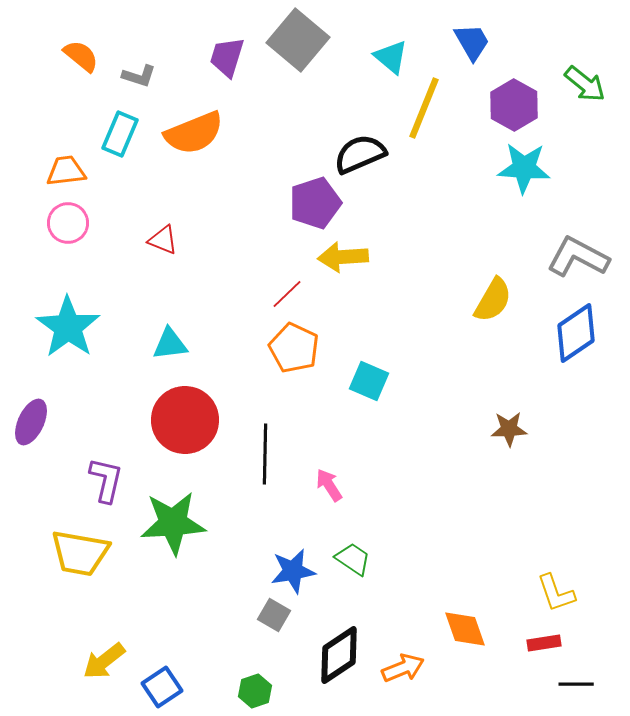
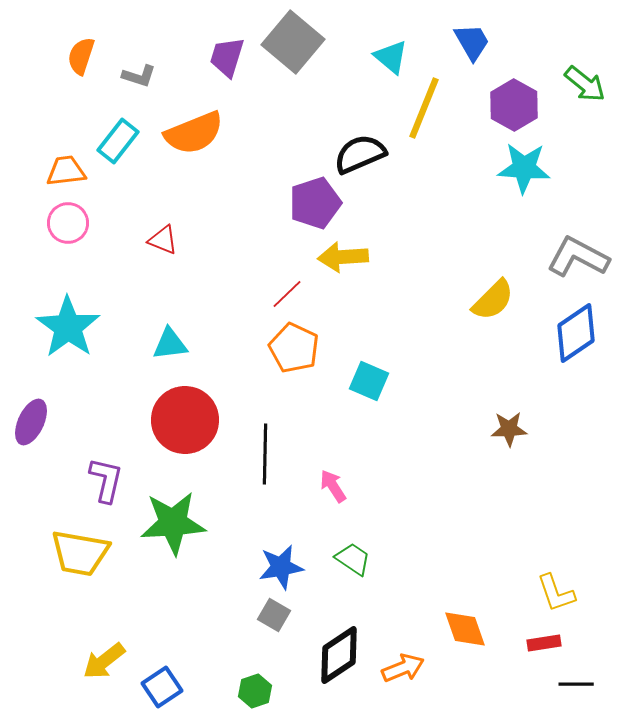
gray square at (298, 40): moved 5 px left, 2 px down
orange semicircle at (81, 56): rotated 111 degrees counterclockwise
cyan rectangle at (120, 134): moved 2 px left, 7 px down; rotated 15 degrees clockwise
yellow semicircle at (493, 300): rotated 15 degrees clockwise
pink arrow at (329, 485): moved 4 px right, 1 px down
blue star at (293, 571): moved 12 px left, 4 px up
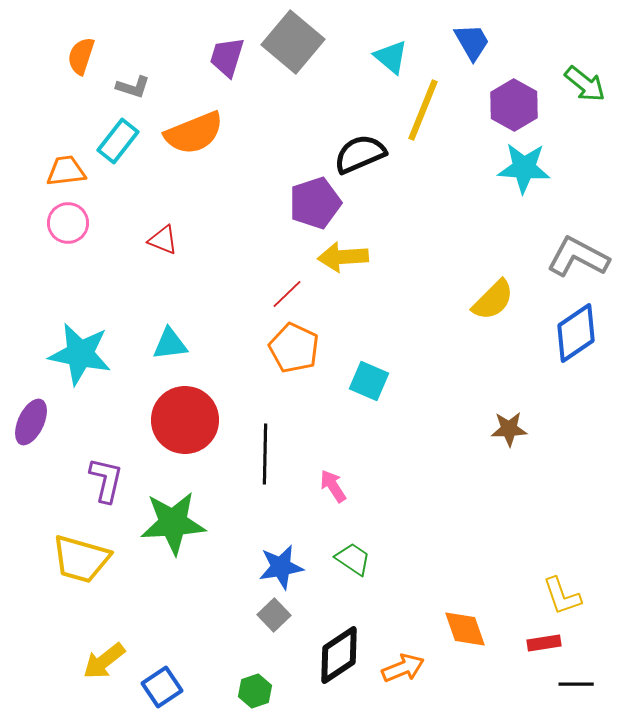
gray L-shape at (139, 76): moved 6 px left, 11 px down
yellow line at (424, 108): moved 1 px left, 2 px down
cyan star at (68, 327): moved 12 px right, 27 px down; rotated 24 degrees counterclockwise
yellow trapezoid at (80, 553): moved 1 px right, 6 px down; rotated 6 degrees clockwise
yellow L-shape at (556, 593): moved 6 px right, 3 px down
gray square at (274, 615): rotated 16 degrees clockwise
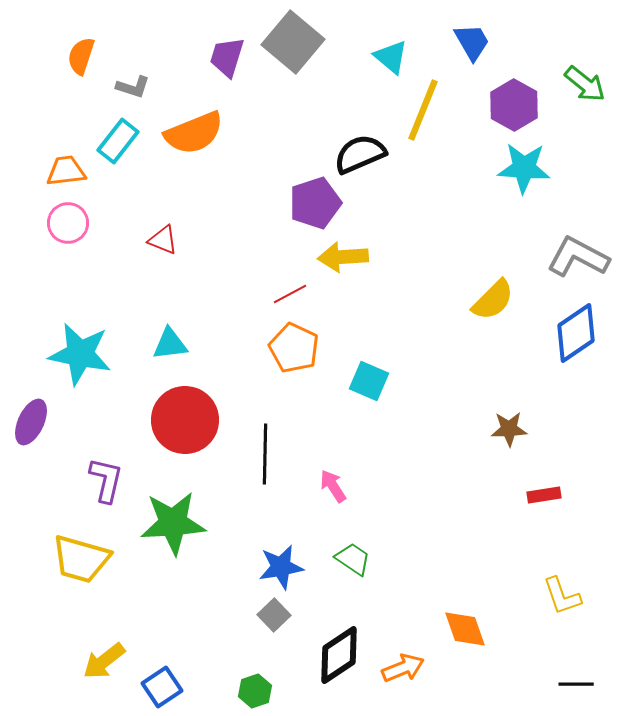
red line at (287, 294): moved 3 px right; rotated 16 degrees clockwise
red rectangle at (544, 643): moved 148 px up
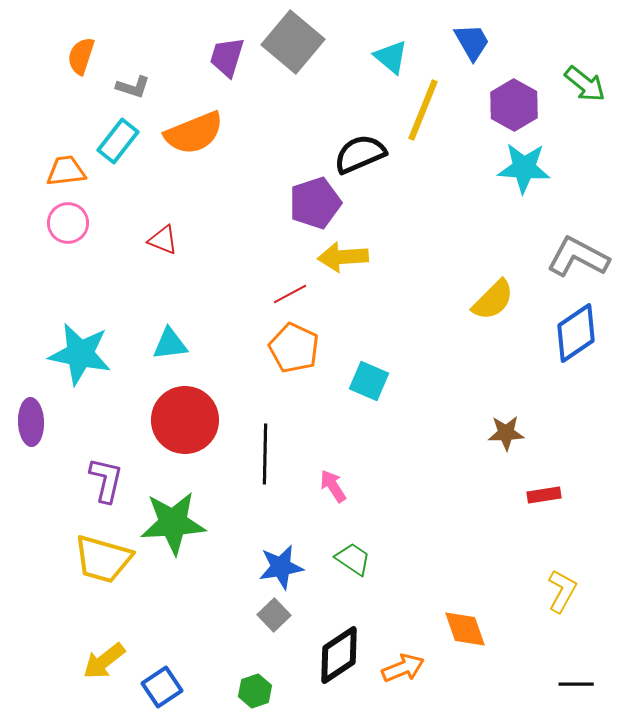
purple ellipse at (31, 422): rotated 27 degrees counterclockwise
brown star at (509, 429): moved 3 px left, 4 px down
yellow trapezoid at (81, 559): moved 22 px right
yellow L-shape at (562, 596): moved 5 px up; rotated 132 degrees counterclockwise
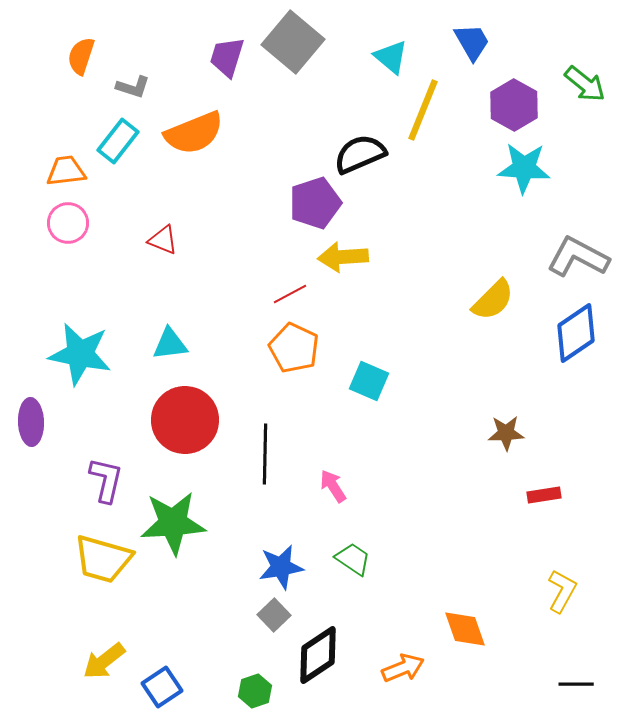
black diamond at (339, 655): moved 21 px left
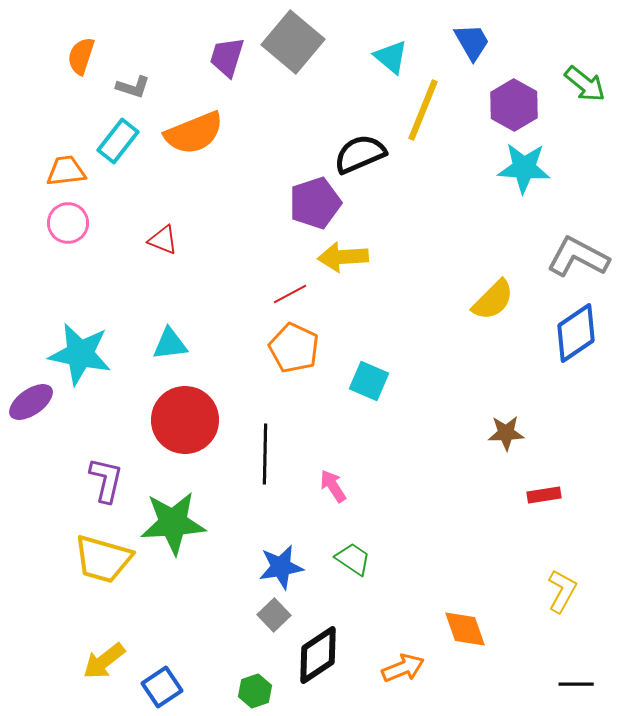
purple ellipse at (31, 422): moved 20 px up; rotated 57 degrees clockwise
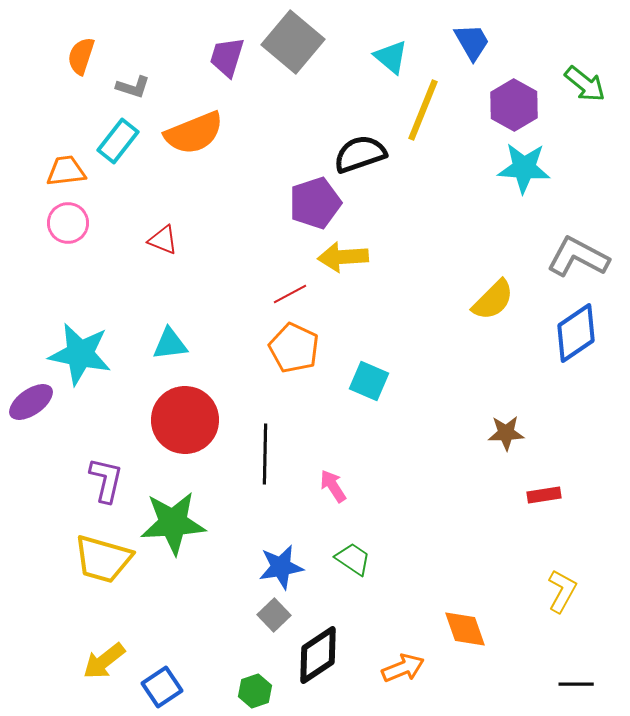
black semicircle at (360, 154): rotated 4 degrees clockwise
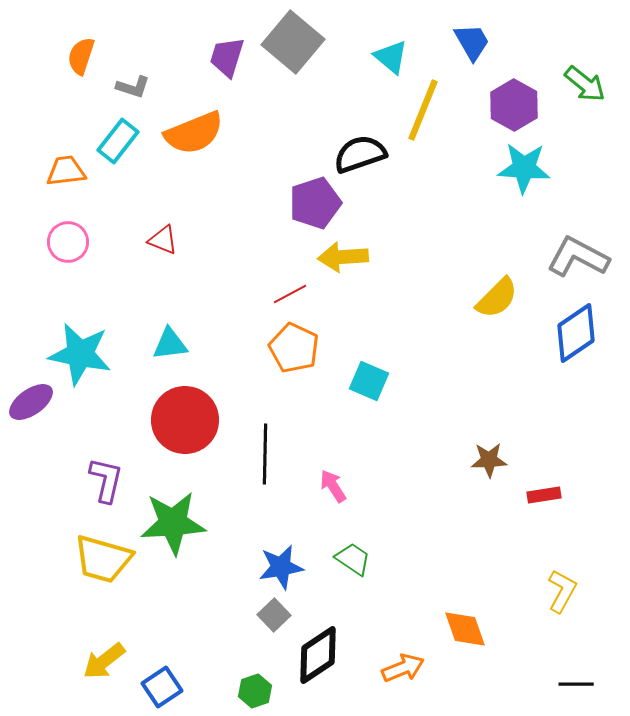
pink circle at (68, 223): moved 19 px down
yellow semicircle at (493, 300): moved 4 px right, 2 px up
brown star at (506, 433): moved 17 px left, 27 px down
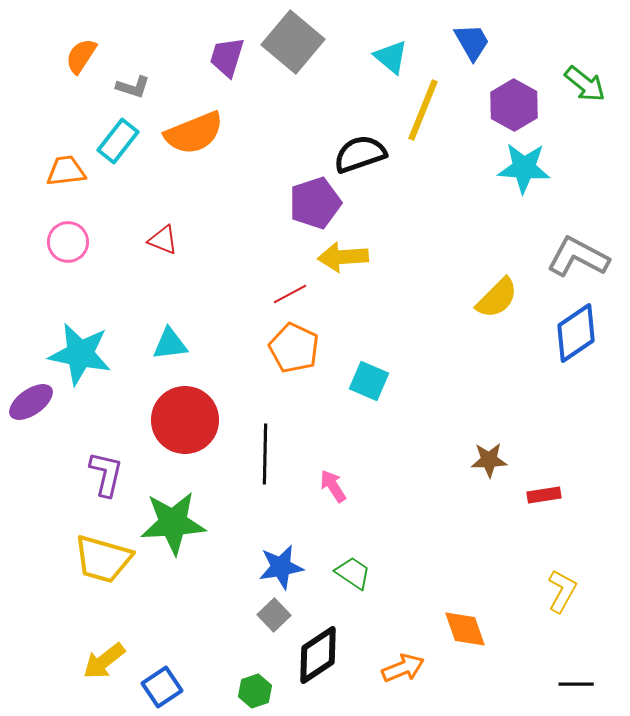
orange semicircle at (81, 56): rotated 15 degrees clockwise
purple L-shape at (106, 480): moved 6 px up
green trapezoid at (353, 559): moved 14 px down
